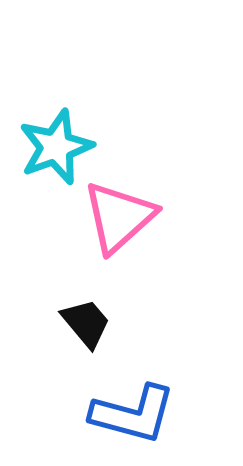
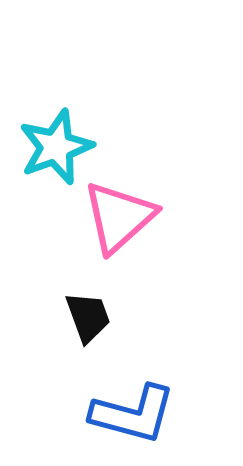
black trapezoid: moved 2 px right, 6 px up; rotated 20 degrees clockwise
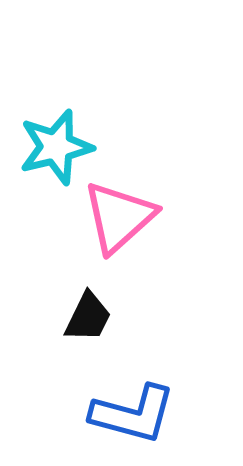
cyan star: rotated 6 degrees clockwise
black trapezoid: rotated 46 degrees clockwise
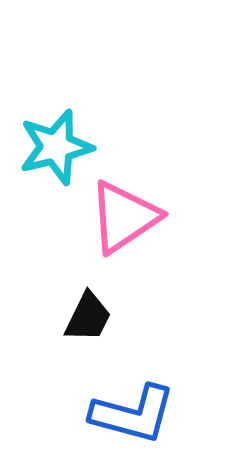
pink triangle: moved 5 px right; rotated 8 degrees clockwise
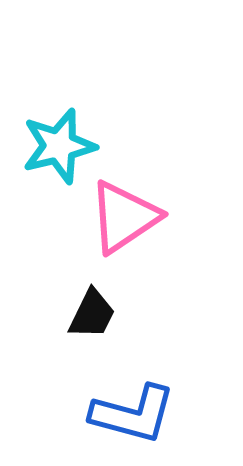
cyan star: moved 3 px right, 1 px up
black trapezoid: moved 4 px right, 3 px up
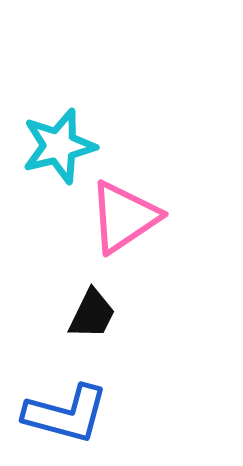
blue L-shape: moved 67 px left
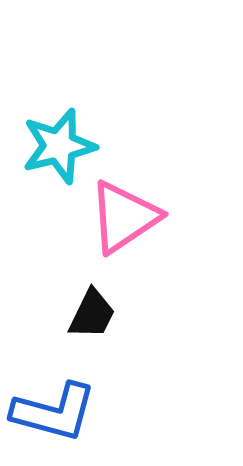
blue L-shape: moved 12 px left, 2 px up
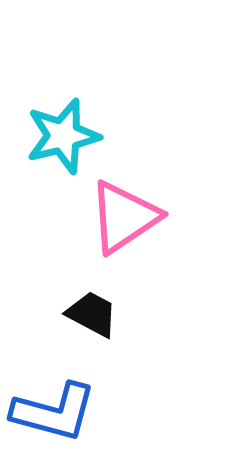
cyan star: moved 4 px right, 10 px up
black trapezoid: rotated 88 degrees counterclockwise
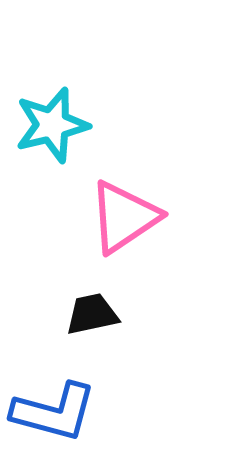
cyan star: moved 11 px left, 11 px up
black trapezoid: rotated 40 degrees counterclockwise
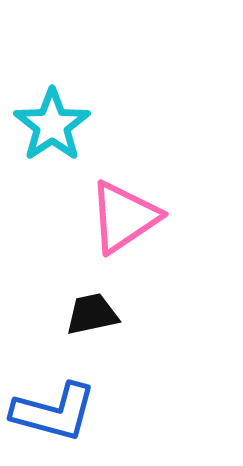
cyan star: rotated 20 degrees counterclockwise
